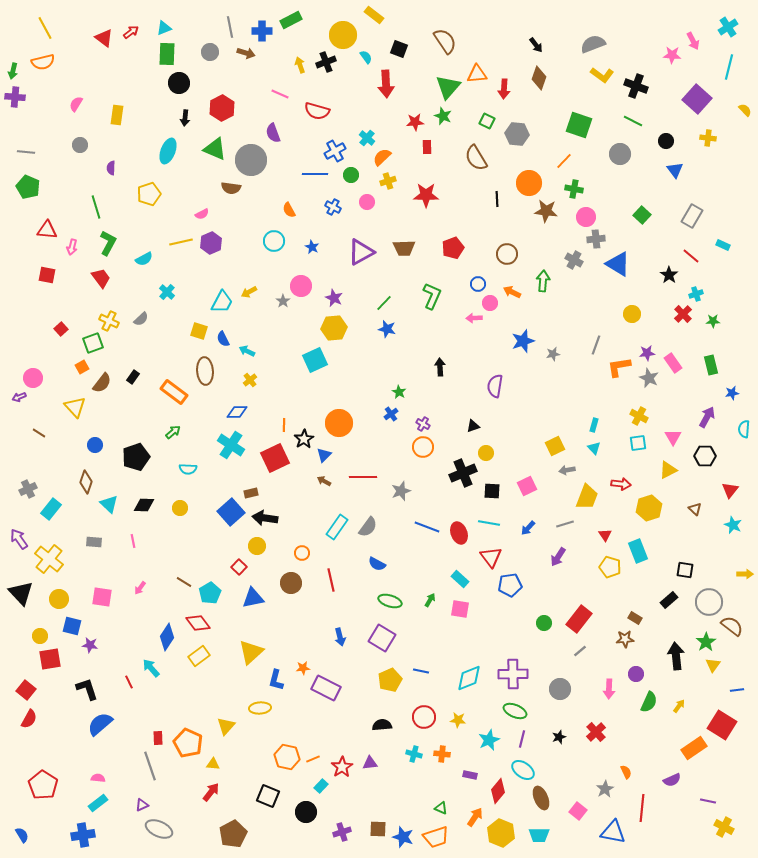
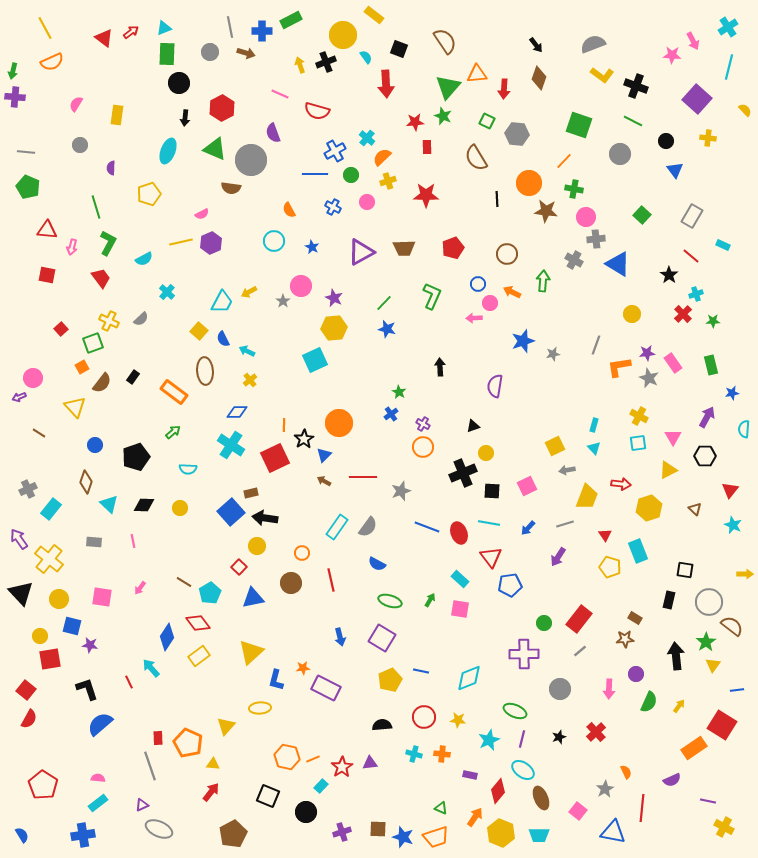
orange semicircle at (43, 62): moved 9 px right; rotated 10 degrees counterclockwise
yellow square at (199, 331): rotated 24 degrees clockwise
black rectangle at (669, 600): rotated 36 degrees counterclockwise
purple cross at (513, 674): moved 11 px right, 20 px up
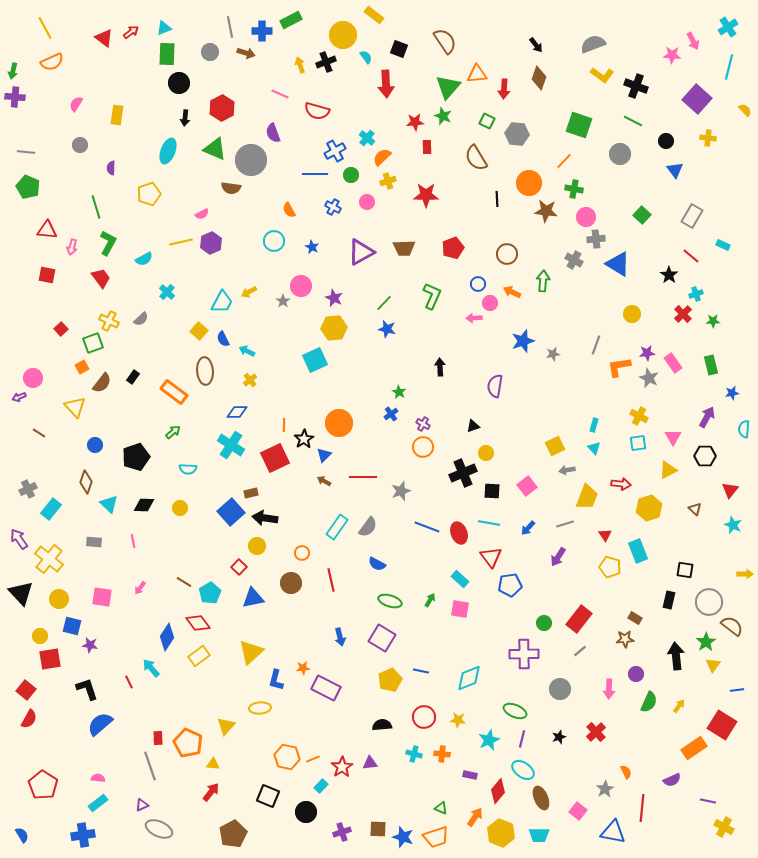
pink square at (527, 486): rotated 12 degrees counterclockwise
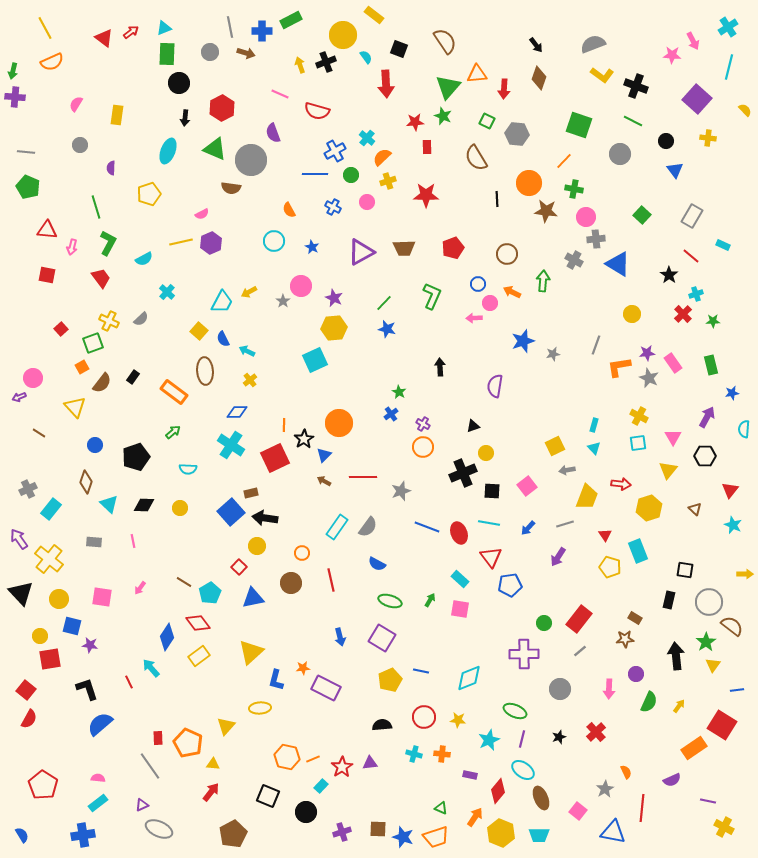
yellow triangle at (668, 470): rotated 24 degrees counterclockwise
gray line at (150, 766): rotated 16 degrees counterclockwise
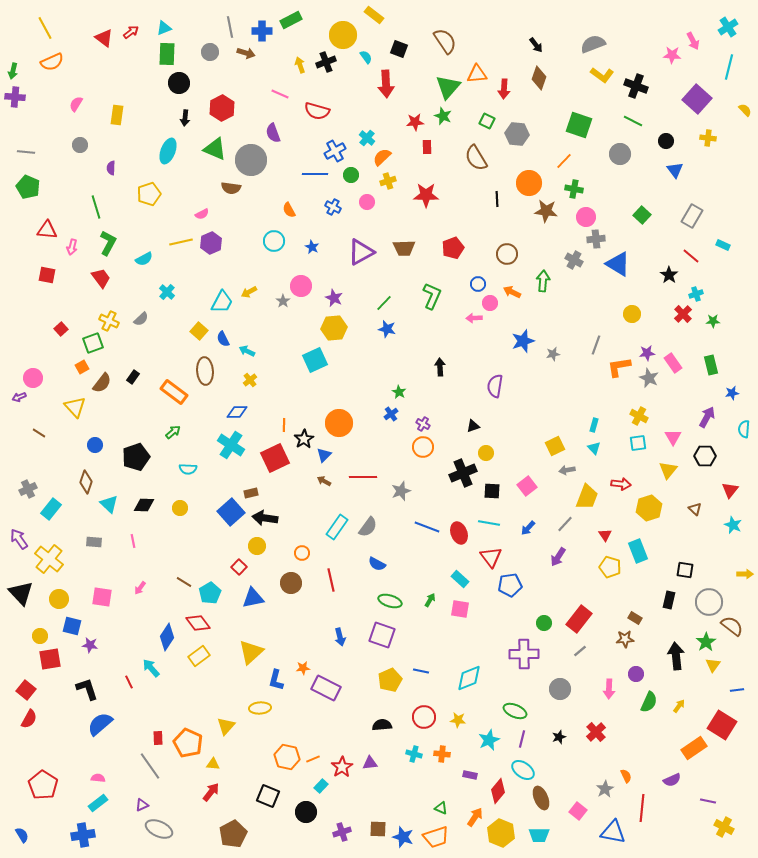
gray line at (565, 524): rotated 30 degrees counterclockwise
purple square at (382, 638): moved 3 px up; rotated 12 degrees counterclockwise
orange semicircle at (626, 772): moved 4 px down
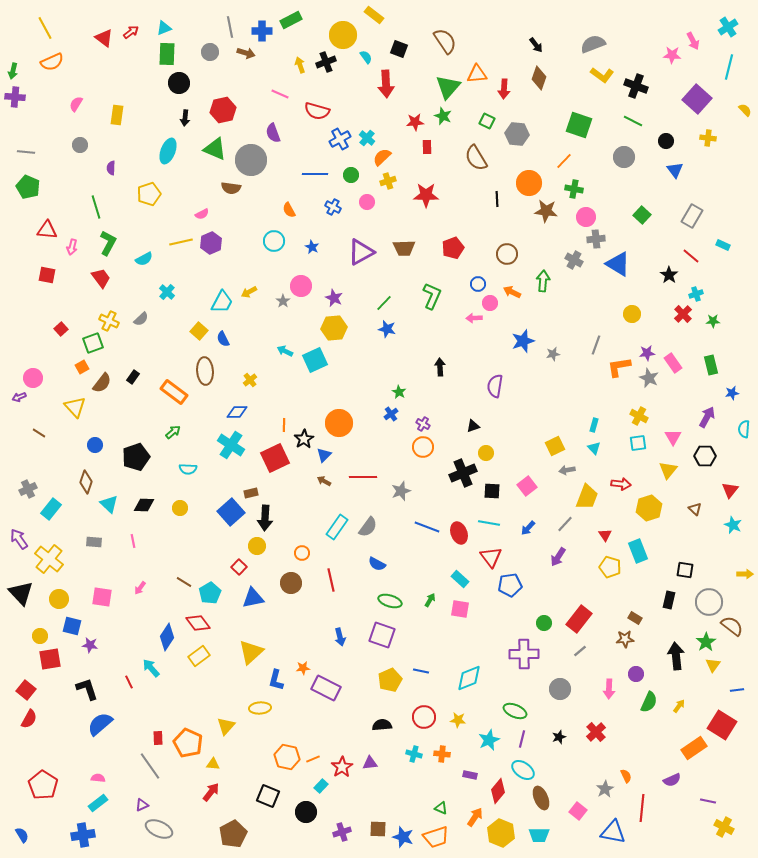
red hexagon at (222, 108): moved 1 px right, 2 px down; rotated 15 degrees clockwise
blue cross at (335, 151): moved 5 px right, 12 px up
gray circle at (620, 154): moved 4 px right, 3 px down
cyan arrow at (247, 351): moved 38 px right
black arrow at (265, 518): rotated 95 degrees counterclockwise
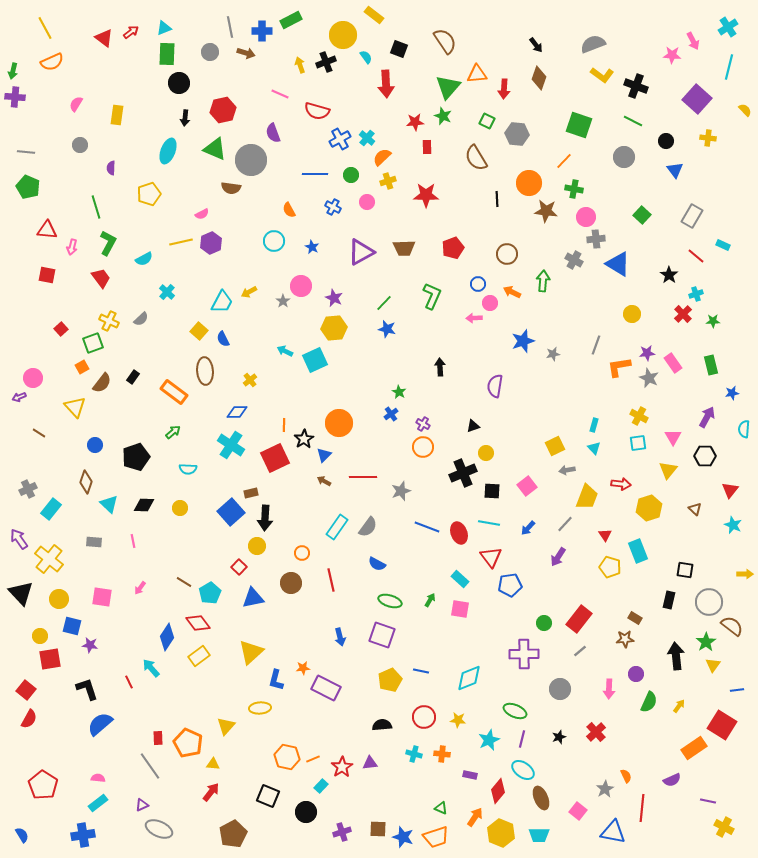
red line at (691, 256): moved 5 px right
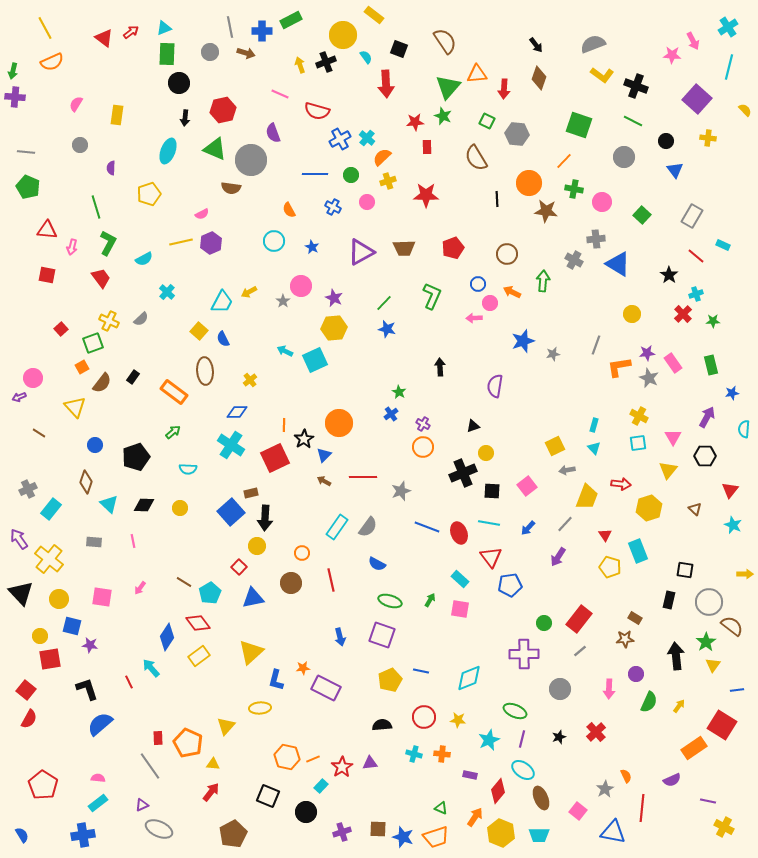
pink circle at (586, 217): moved 16 px right, 15 px up
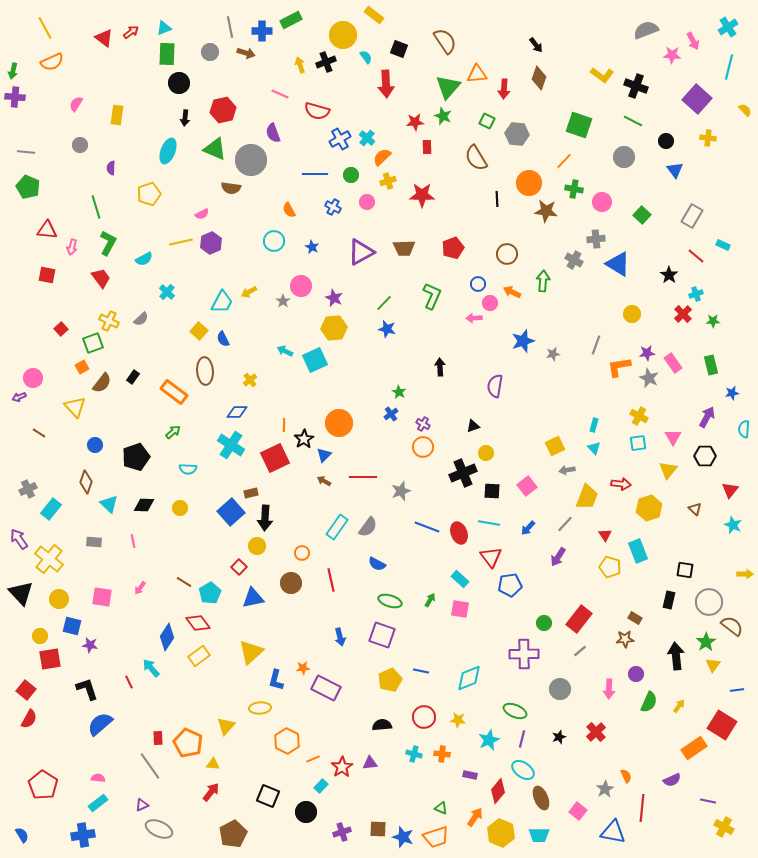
gray semicircle at (593, 44): moved 53 px right, 14 px up
red star at (426, 195): moved 4 px left
orange hexagon at (287, 757): moved 16 px up; rotated 15 degrees clockwise
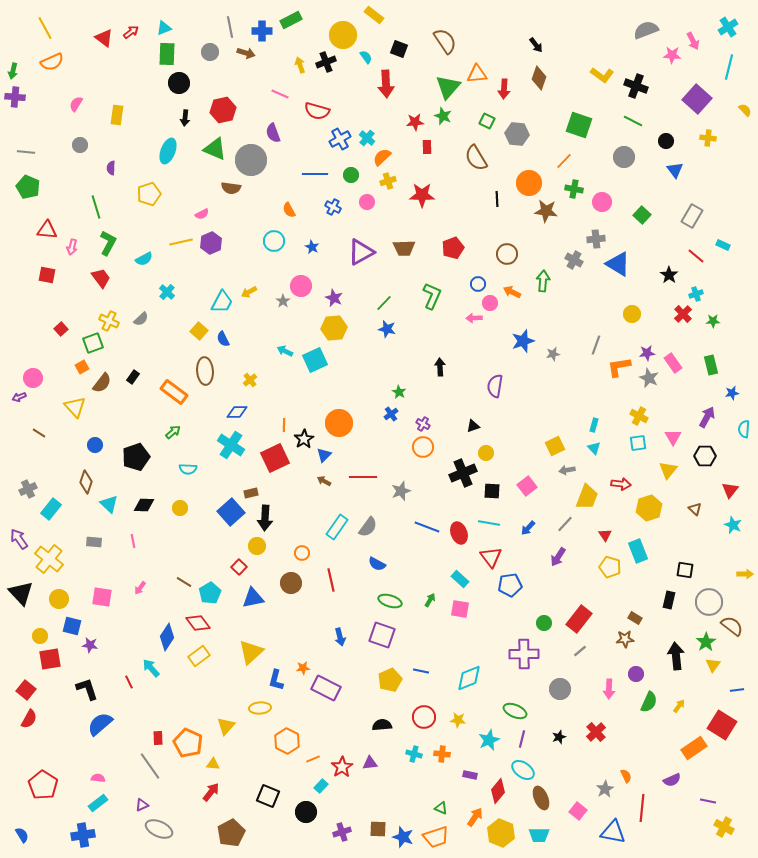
brown pentagon at (233, 834): moved 2 px left, 1 px up
